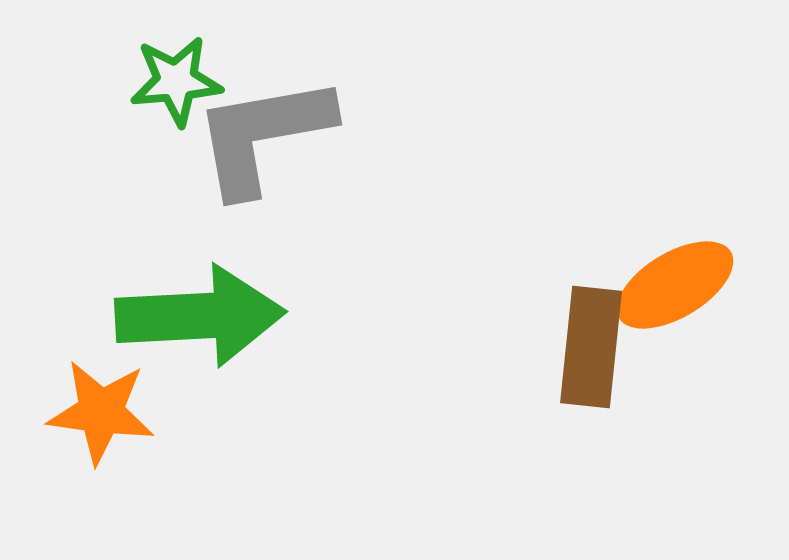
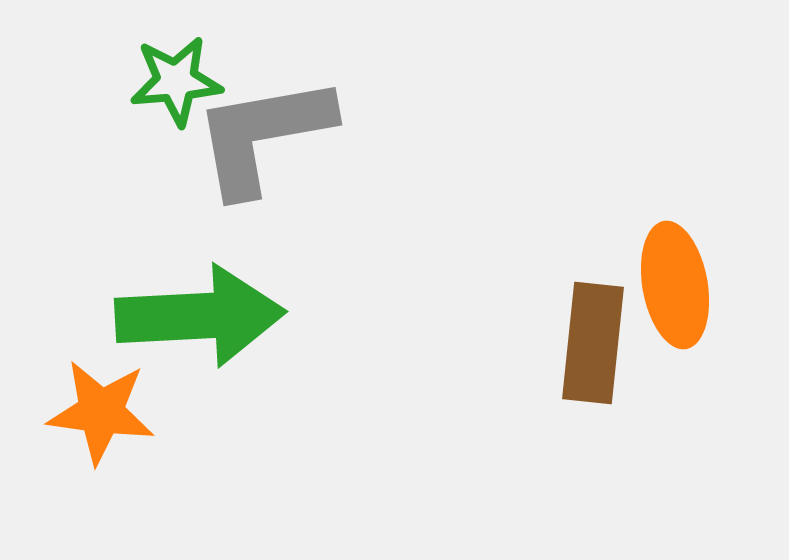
orange ellipse: rotated 69 degrees counterclockwise
brown rectangle: moved 2 px right, 4 px up
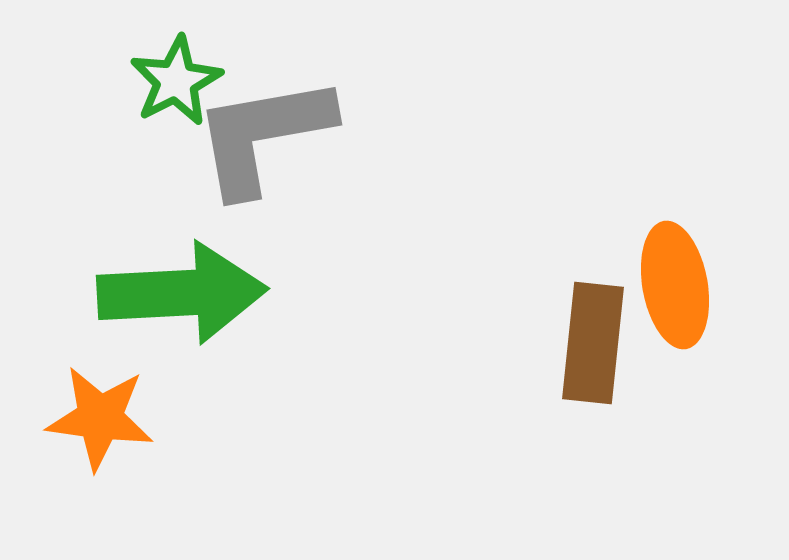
green star: rotated 22 degrees counterclockwise
green arrow: moved 18 px left, 23 px up
orange star: moved 1 px left, 6 px down
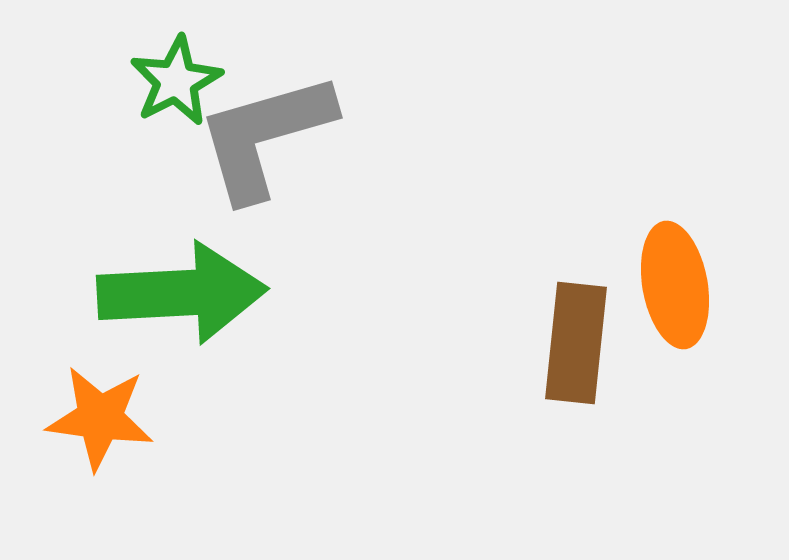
gray L-shape: moved 2 px right, 1 px down; rotated 6 degrees counterclockwise
brown rectangle: moved 17 px left
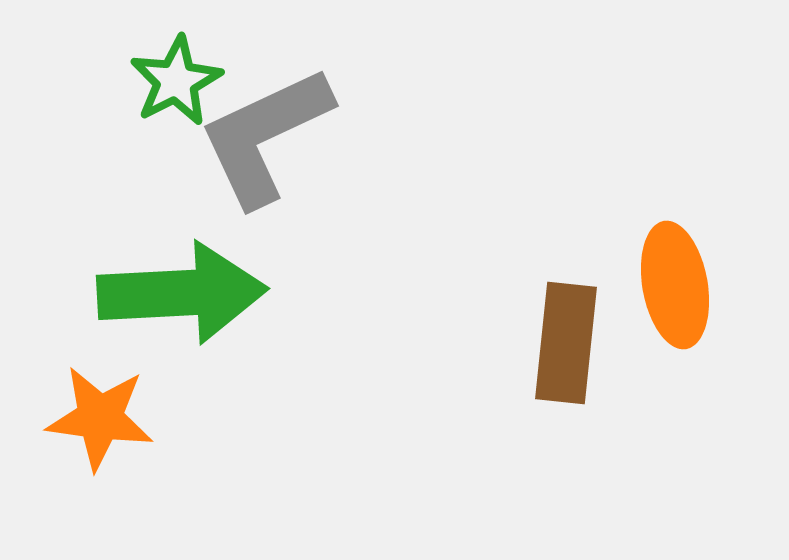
gray L-shape: rotated 9 degrees counterclockwise
brown rectangle: moved 10 px left
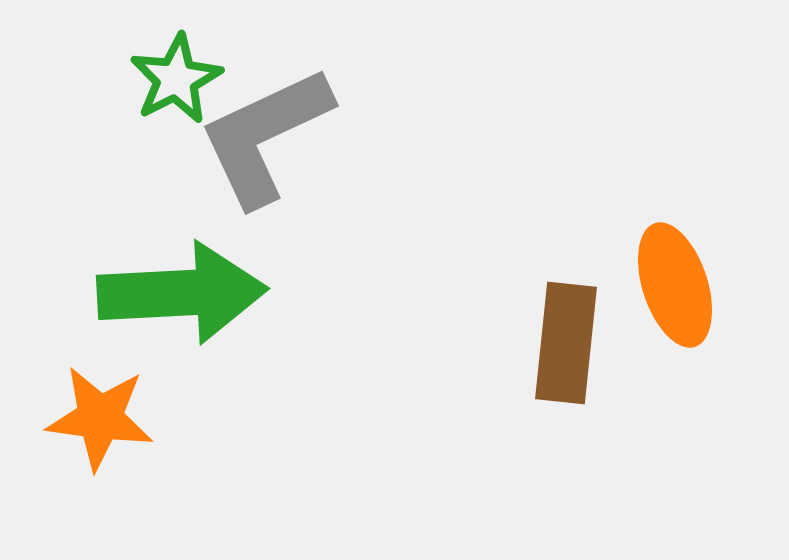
green star: moved 2 px up
orange ellipse: rotated 8 degrees counterclockwise
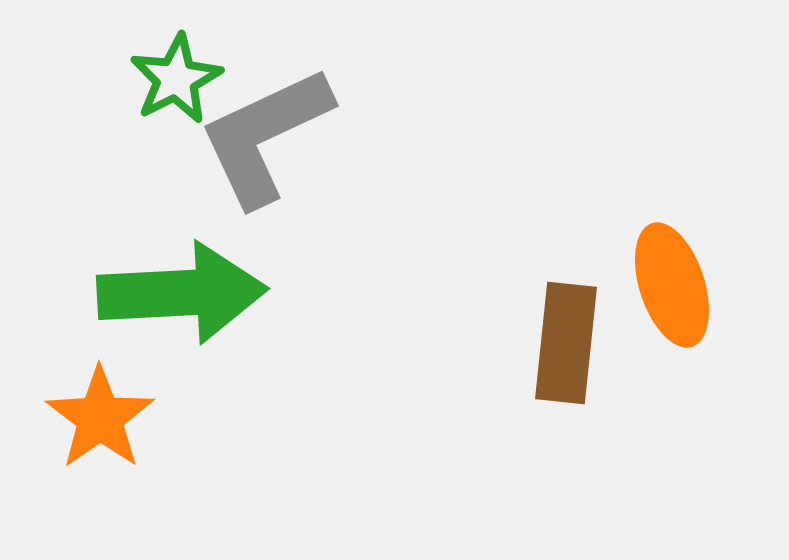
orange ellipse: moved 3 px left
orange star: rotated 29 degrees clockwise
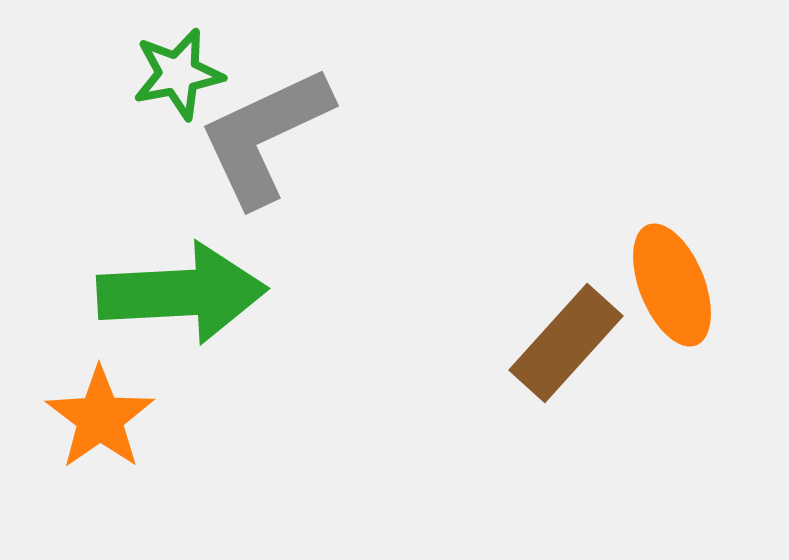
green star: moved 2 px right, 5 px up; rotated 16 degrees clockwise
orange ellipse: rotated 4 degrees counterclockwise
brown rectangle: rotated 36 degrees clockwise
